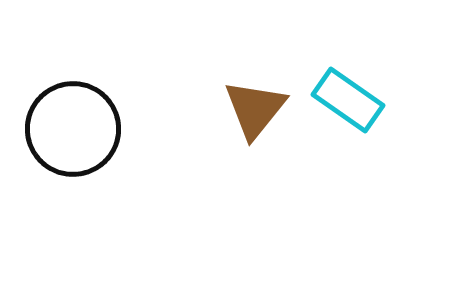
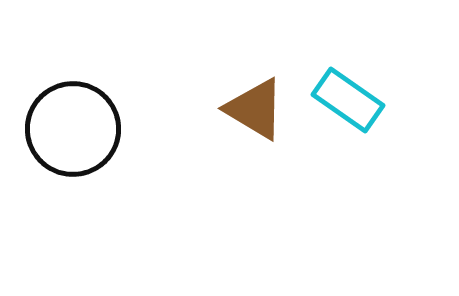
brown triangle: rotated 38 degrees counterclockwise
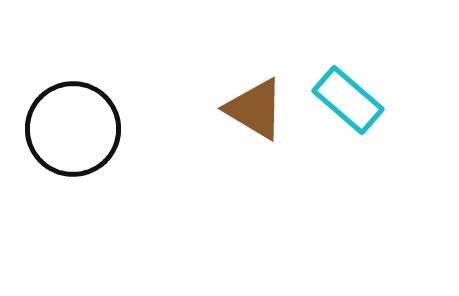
cyan rectangle: rotated 6 degrees clockwise
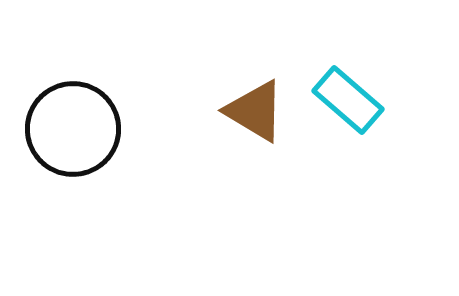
brown triangle: moved 2 px down
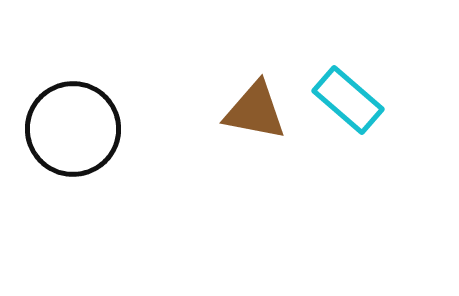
brown triangle: rotated 20 degrees counterclockwise
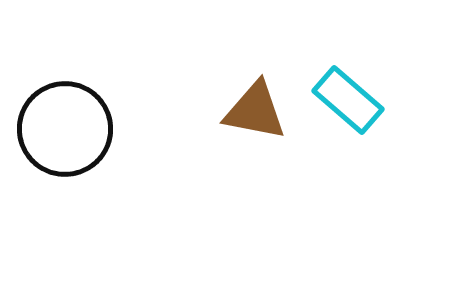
black circle: moved 8 px left
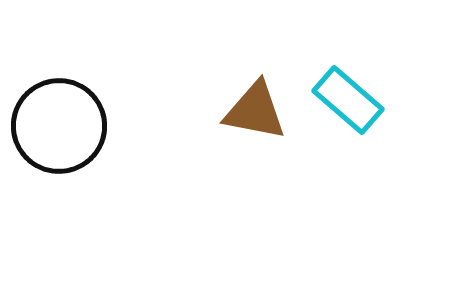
black circle: moved 6 px left, 3 px up
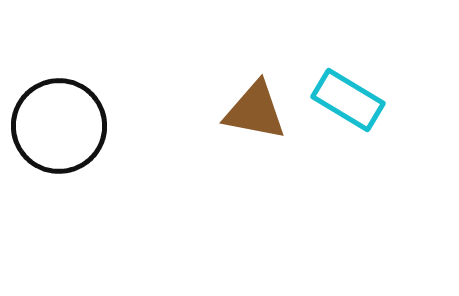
cyan rectangle: rotated 10 degrees counterclockwise
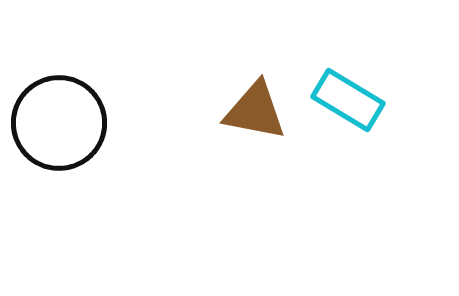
black circle: moved 3 px up
